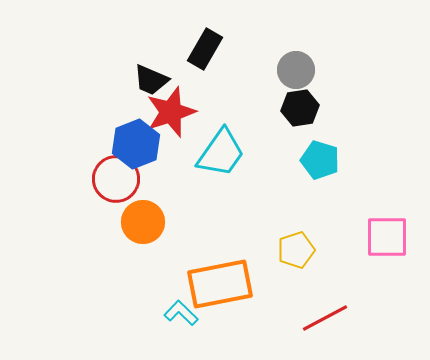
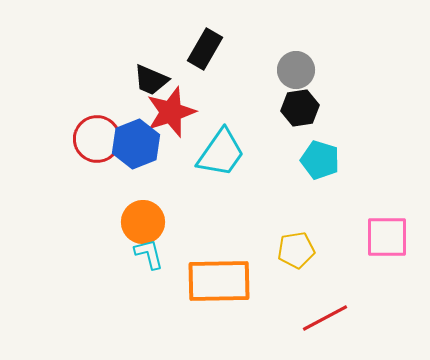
red circle: moved 19 px left, 40 px up
yellow pentagon: rotated 9 degrees clockwise
orange rectangle: moved 1 px left, 3 px up; rotated 10 degrees clockwise
cyan L-shape: moved 32 px left, 59 px up; rotated 32 degrees clockwise
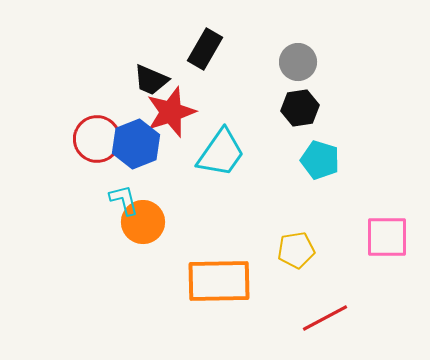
gray circle: moved 2 px right, 8 px up
cyan L-shape: moved 25 px left, 54 px up
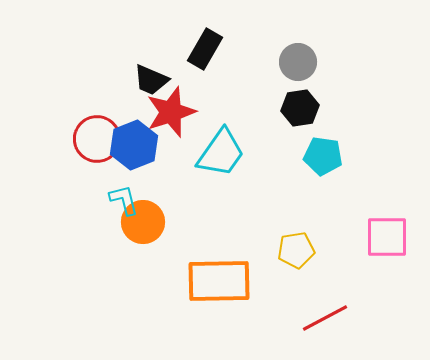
blue hexagon: moved 2 px left, 1 px down
cyan pentagon: moved 3 px right, 4 px up; rotated 9 degrees counterclockwise
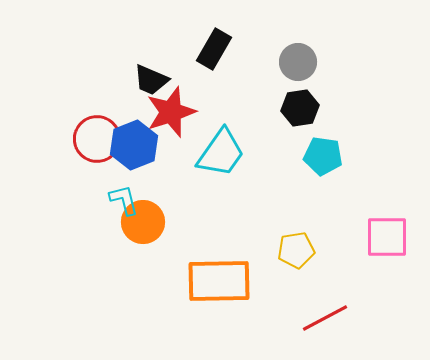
black rectangle: moved 9 px right
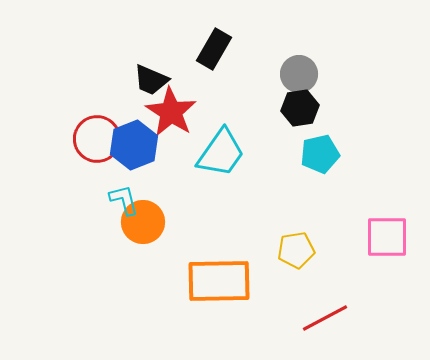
gray circle: moved 1 px right, 12 px down
red star: rotated 21 degrees counterclockwise
cyan pentagon: moved 3 px left, 2 px up; rotated 21 degrees counterclockwise
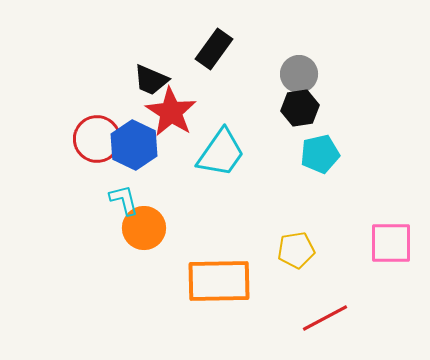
black rectangle: rotated 6 degrees clockwise
blue hexagon: rotated 12 degrees counterclockwise
orange circle: moved 1 px right, 6 px down
pink square: moved 4 px right, 6 px down
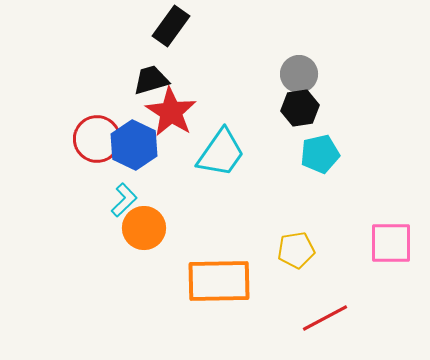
black rectangle: moved 43 px left, 23 px up
black trapezoid: rotated 141 degrees clockwise
cyan L-shape: rotated 60 degrees clockwise
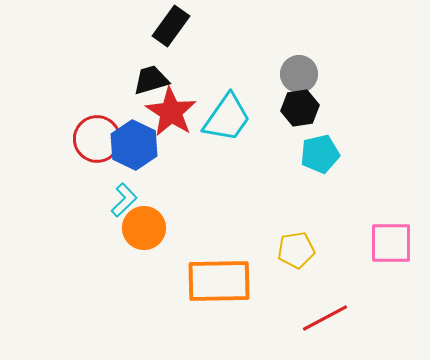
cyan trapezoid: moved 6 px right, 35 px up
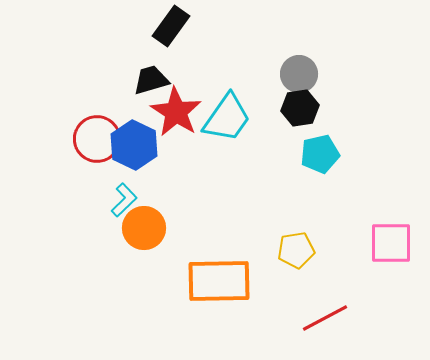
red star: moved 5 px right
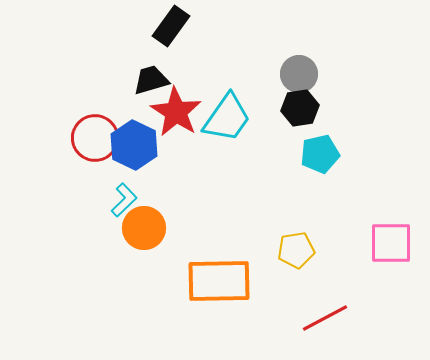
red circle: moved 2 px left, 1 px up
